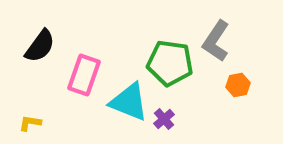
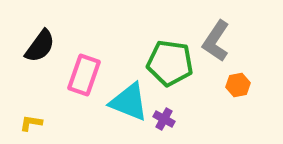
purple cross: rotated 20 degrees counterclockwise
yellow L-shape: moved 1 px right
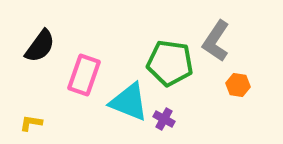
orange hexagon: rotated 20 degrees clockwise
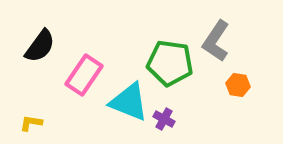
pink rectangle: rotated 15 degrees clockwise
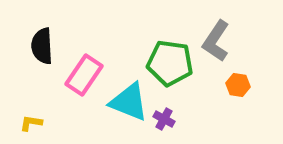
black semicircle: moved 2 px right; rotated 141 degrees clockwise
